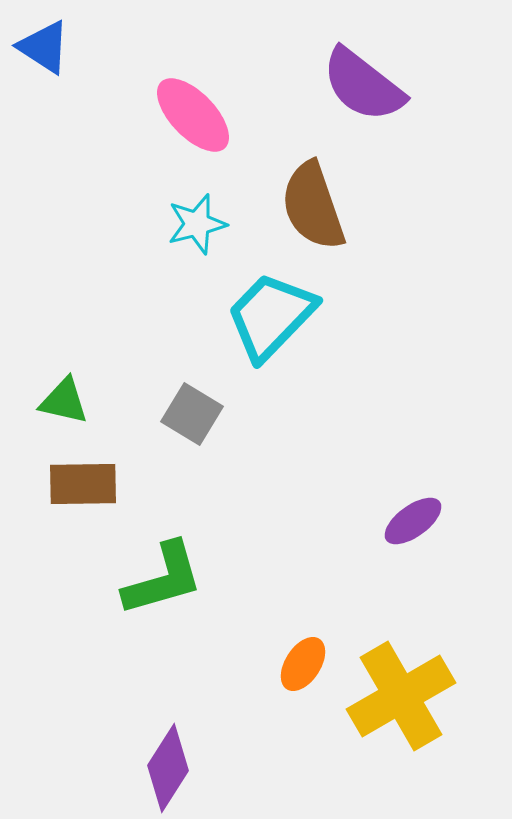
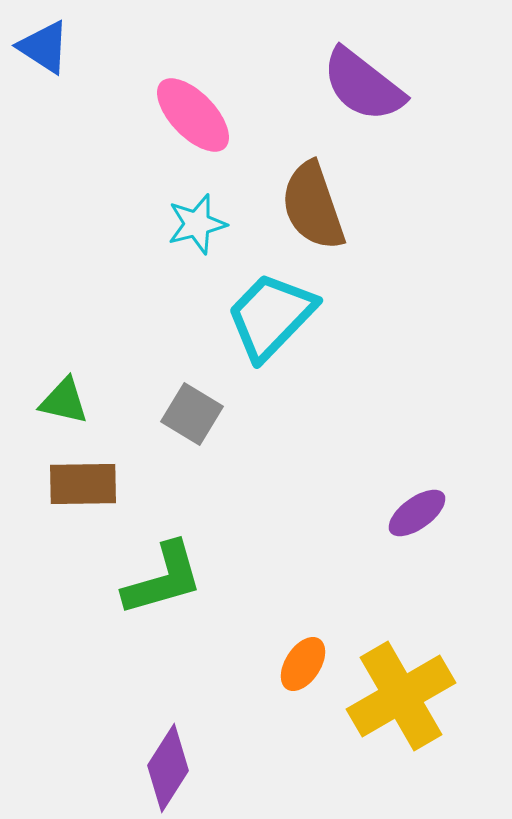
purple ellipse: moved 4 px right, 8 px up
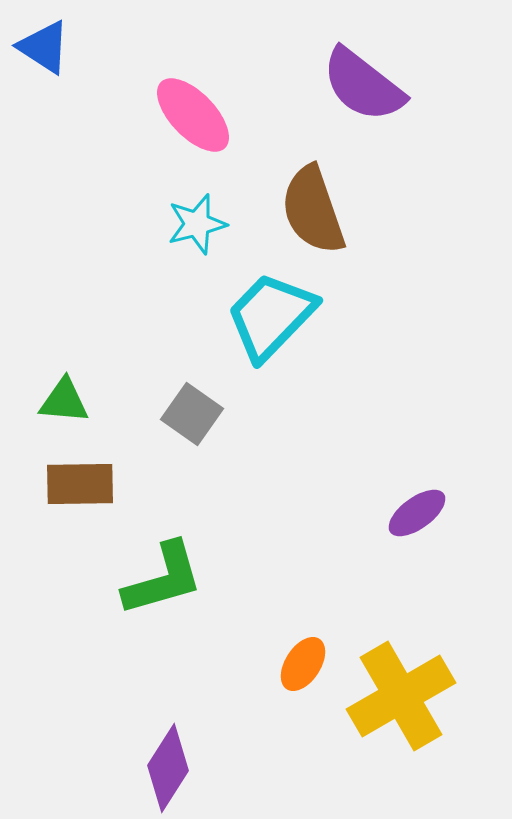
brown semicircle: moved 4 px down
green triangle: rotated 8 degrees counterclockwise
gray square: rotated 4 degrees clockwise
brown rectangle: moved 3 px left
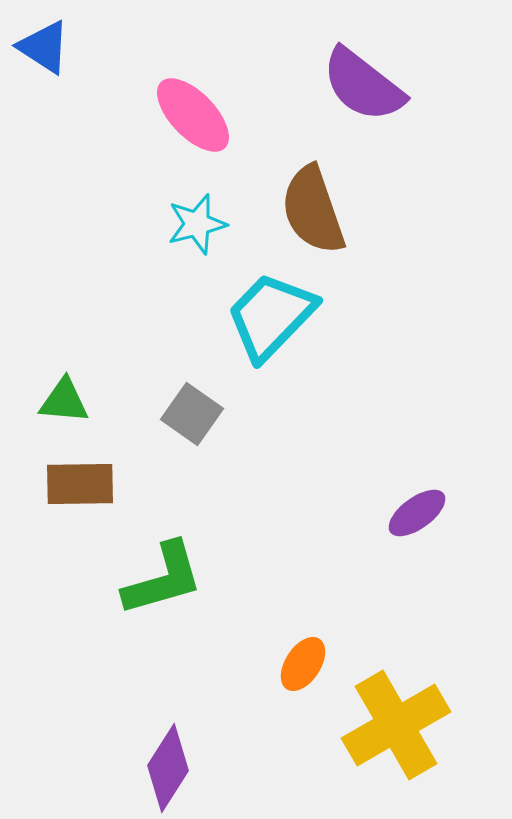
yellow cross: moved 5 px left, 29 px down
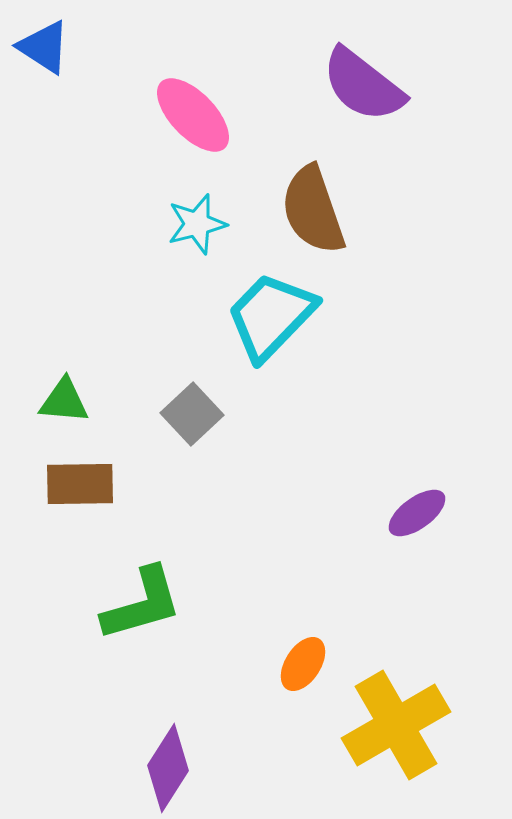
gray square: rotated 12 degrees clockwise
green L-shape: moved 21 px left, 25 px down
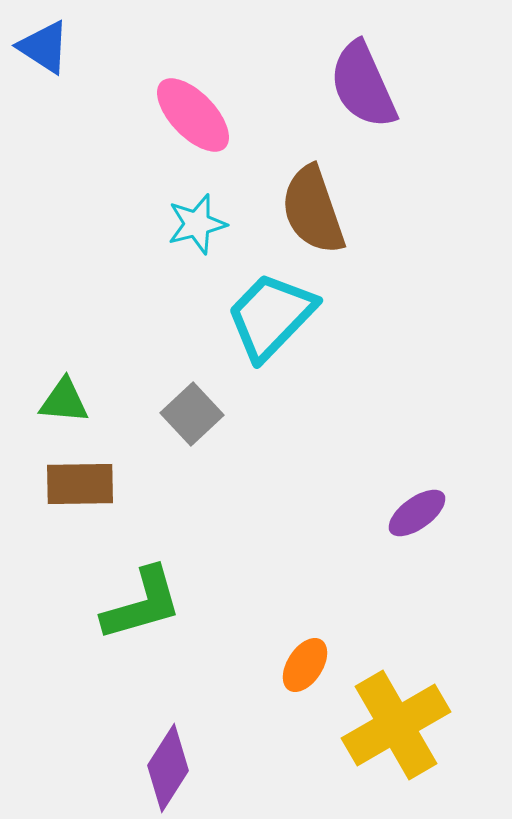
purple semicircle: rotated 28 degrees clockwise
orange ellipse: moved 2 px right, 1 px down
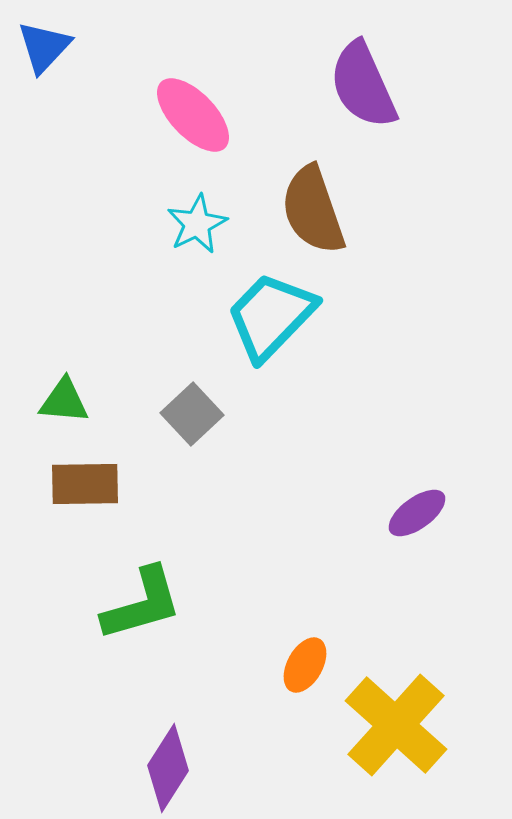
blue triangle: rotated 40 degrees clockwise
cyan star: rotated 12 degrees counterclockwise
brown rectangle: moved 5 px right
orange ellipse: rotated 4 degrees counterclockwise
yellow cross: rotated 18 degrees counterclockwise
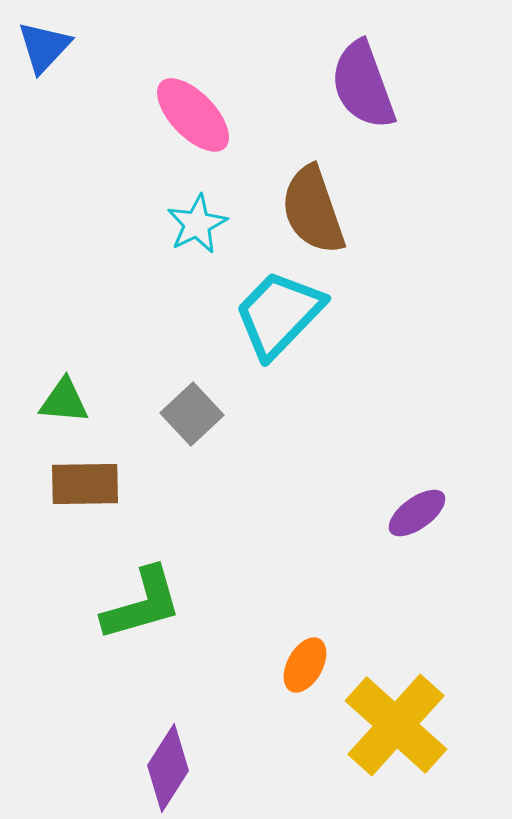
purple semicircle: rotated 4 degrees clockwise
cyan trapezoid: moved 8 px right, 2 px up
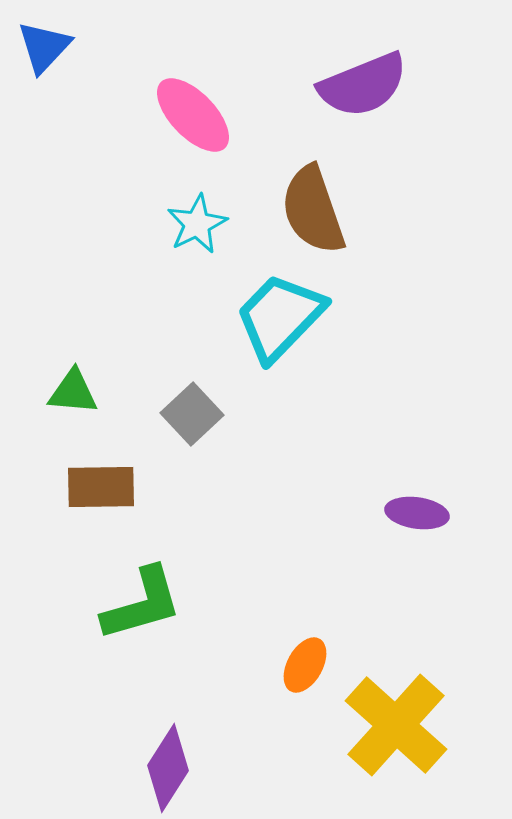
purple semicircle: rotated 92 degrees counterclockwise
cyan trapezoid: moved 1 px right, 3 px down
green triangle: moved 9 px right, 9 px up
brown rectangle: moved 16 px right, 3 px down
purple ellipse: rotated 44 degrees clockwise
